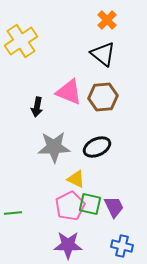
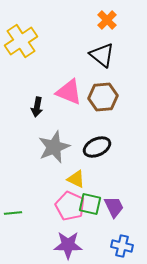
black triangle: moved 1 px left, 1 px down
gray star: rotated 20 degrees counterclockwise
pink pentagon: rotated 20 degrees counterclockwise
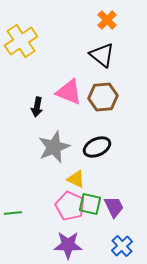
blue cross: rotated 35 degrees clockwise
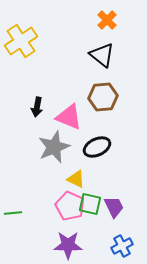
pink triangle: moved 25 px down
blue cross: rotated 15 degrees clockwise
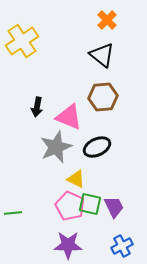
yellow cross: moved 1 px right
gray star: moved 2 px right
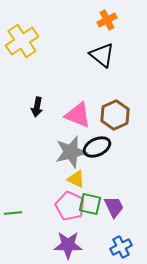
orange cross: rotated 18 degrees clockwise
brown hexagon: moved 12 px right, 18 px down; rotated 20 degrees counterclockwise
pink triangle: moved 9 px right, 2 px up
gray star: moved 15 px right, 5 px down; rotated 8 degrees clockwise
blue cross: moved 1 px left, 1 px down
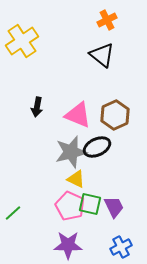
green line: rotated 36 degrees counterclockwise
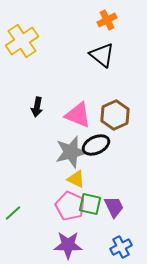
black ellipse: moved 1 px left, 2 px up
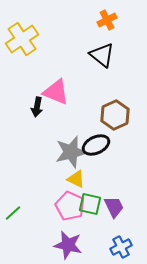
yellow cross: moved 2 px up
pink triangle: moved 22 px left, 23 px up
purple star: rotated 12 degrees clockwise
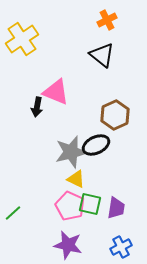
purple trapezoid: moved 2 px right, 1 px down; rotated 35 degrees clockwise
